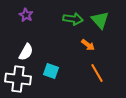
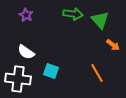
green arrow: moved 5 px up
orange arrow: moved 25 px right
white semicircle: rotated 96 degrees clockwise
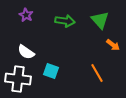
green arrow: moved 8 px left, 7 px down
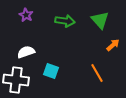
orange arrow: rotated 80 degrees counterclockwise
white semicircle: rotated 126 degrees clockwise
white cross: moved 2 px left, 1 px down
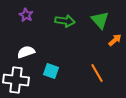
orange arrow: moved 2 px right, 5 px up
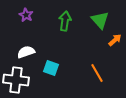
green arrow: rotated 90 degrees counterclockwise
cyan square: moved 3 px up
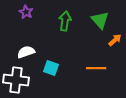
purple star: moved 3 px up
orange line: moved 1 px left, 5 px up; rotated 60 degrees counterclockwise
